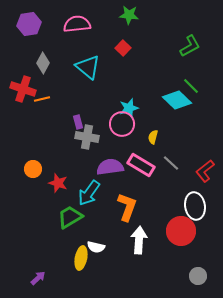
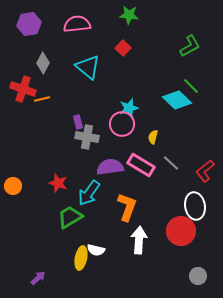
orange circle: moved 20 px left, 17 px down
white semicircle: moved 3 px down
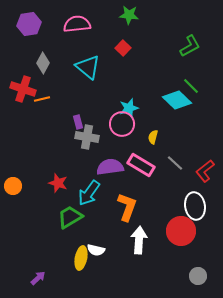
gray line: moved 4 px right
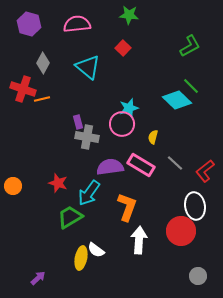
purple hexagon: rotated 25 degrees clockwise
white semicircle: rotated 24 degrees clockwise
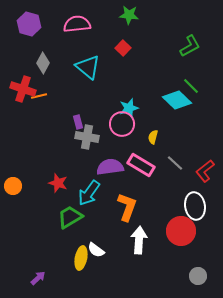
orange line: moved 3 px left, 3 px up
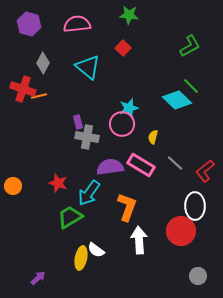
white ellipse: rotated 8 degrees clockwise
white arrow: rotated 8 degrees counterclockwise
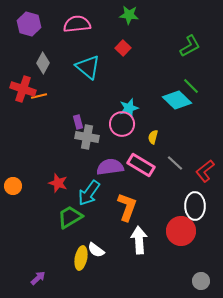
gray circle: moved 3 px right, 5 px down
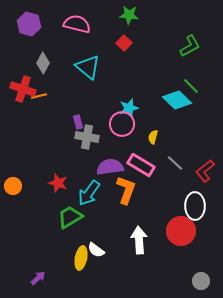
pink semicircle: rotated 20 degrees clockwise
red square: moved 1 px right, 5 px up
orange L-shape: moved 1 px left, 17 px up
